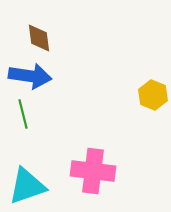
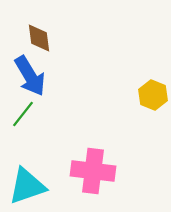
blue arrow: rotated 51 degrees clockwise
green line: rotated 52 degrees clockwise
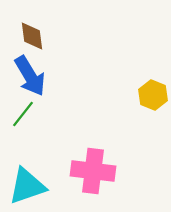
brown diamond: moved 7 px left, 2 px up
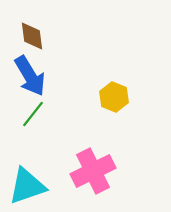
yellow hexagon: moved 39 px left, 2 px down
green line: moved 10 px right
pink cross: rotated 33 degrees counterclockwise
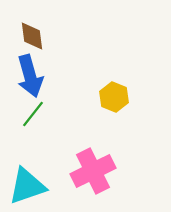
blue arrow: rotated 15 degrees clockwise
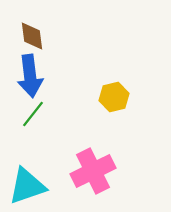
blue arrow: rotated 9 degrees clockwise
yellow hexagon: rotated 24 degrees clockwise
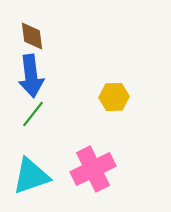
blue arrow: moved 1 px right
yellow hexagon: rotated 12 degrees clockwise
pink cross: moved 2 px up
cyan triangle: moved 4 px right, 10 px up
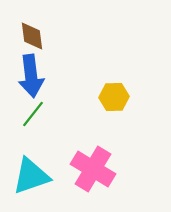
pink cross: rotated 33 degrees counterclockwise
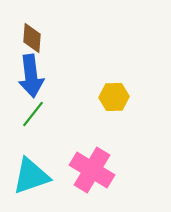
brown diamond: moved 2 px down; rotated 12 degrees clockwise
pink cross: moved 1 px left, 1 px down
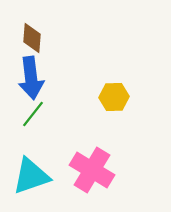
blue arrow: moved 2 px down
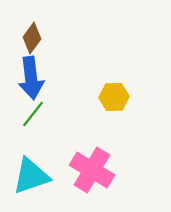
brown diamond: rotated 32 degrees clockwise
